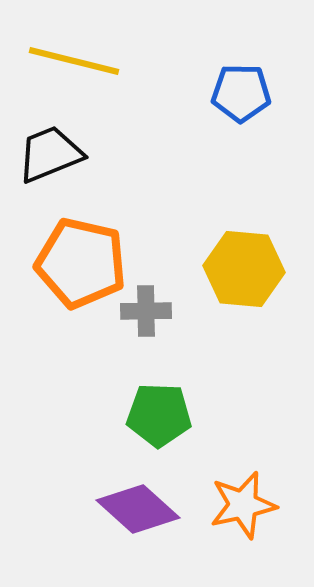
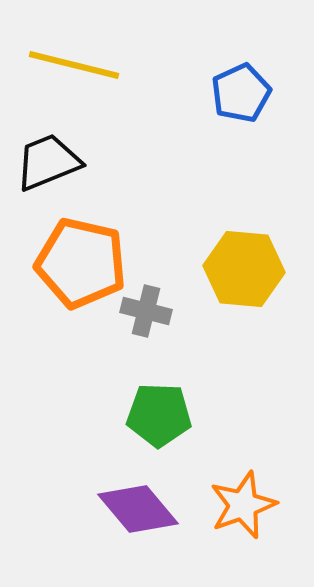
yellow line: moved 4 px down
blue pentagon: rotated 26 degrees counterclockwise
black trapezoid: moved 2 px left, 8 px down
gray cross: rotated 15 degrees clockwise
orange star: rotated 8 degrees counterclockwise
purple diamond: rotated 8 degrees clockwise
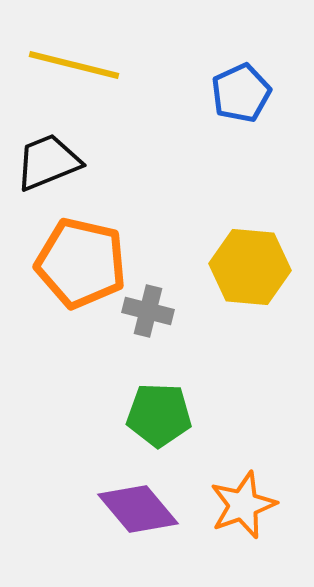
yellow hexagon: moved 6 px right, 2 px up
gray cross: moved 2 px right
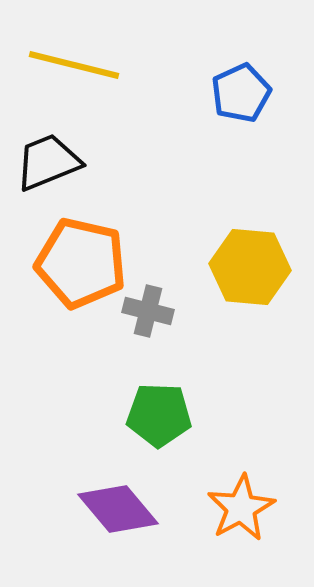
orange star: moved 2 px left, 3 px down; rotated 8 degrees counterclockwise
purple diamond: moved 20 px left
